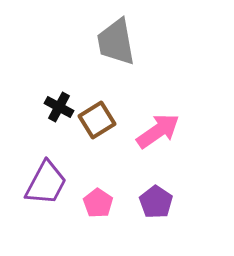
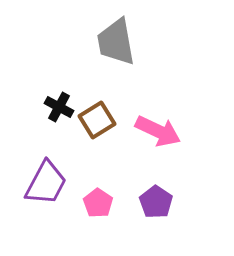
pink arrow: rotated 60 degrees clockwise
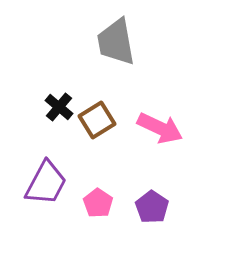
black cross: rotated 12 degrees clockwise
pink arrow: moved 2 px right, 3 px up
purple pentagon: moved 4 px left, 5 px down
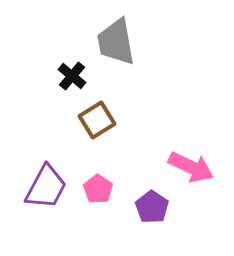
black cross: moved 13 px right, 31 px up
pink arrow: moved 31 px right, 39 px down
purple trapezoid: moved 4 px down
pink pentagon: moved 14 px up
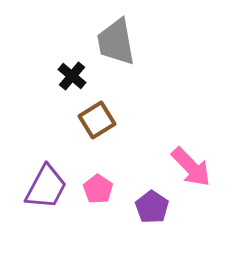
pink arrow: rotated 21 degrees clockwise
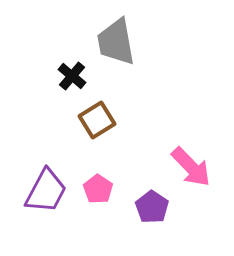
purple trapezoid: moved 4 px down
